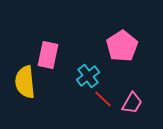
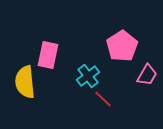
pink trapezoid: moved 15 px right, 28 px up
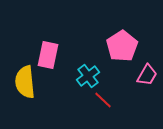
red line: moved 1 px down
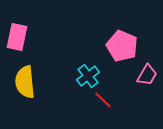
pink pentagon: rotated 16 degrees counterclockwise
pink rectangle: moved 31 px left, 18 px up
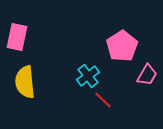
pink pentagon: rotated 16 degrees clockwise
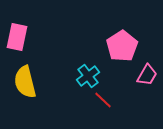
yellow semicircle: rotated 8 degrees counterclockwise
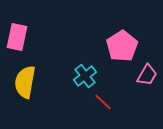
cyan cross: moved 3 px left
yellow semicircle: rotated 24 degrees clockwise
red line: moved 2 px down
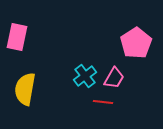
pink pentagon: moved 14 px right, 3 px up
pink trapezoid: moved 33 px left, 3 px down
yellow semicircle: moved 7 px down
red line: rotated 36 degrees counterclockwise
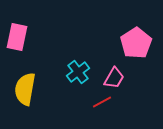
cyan cross: moved 7 px left, 4 px up
red line: moved 1 px left; rotated 36 degrees counterclockwise
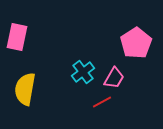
cyan cross: moved 5 px right
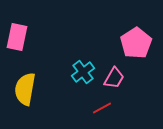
red line: moved 6 px down
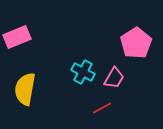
pink rectangle: rotated 56 degrees clockwise
cyan cross: rotated 25 degrees counterclockwise
